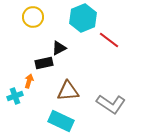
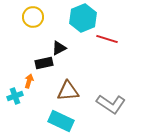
red line: moved 2 px left, 1 px up; rotated 20 degrees counterclockwise
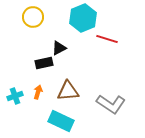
orange arrow: moved 9 px right, 11 px down
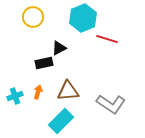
cyan rectangle: rotated 70 degrees counterclockwise
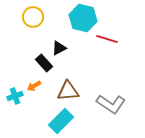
cyan hexagon: rotated 24 degrees counterclockwise
black rectangle: rotated 60 degrees clockwise
orange arrow: moved 4 px left, 6 px up; rotated 136 degrees counterclockwise
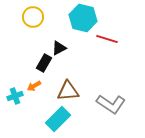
black rectangle: rotated 72 degrees clockwise
cyan rectangle: moved 3 px left, 2 px up
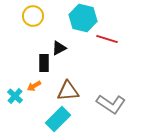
yellow circle: moved 1 px up
black rectangle: rotated 30 degrees counterclockwise
cyan cross: rotated 28 degrees counterclockwise
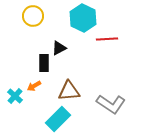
cyan hexagon: rotated 12 degrees clockwise
red line: rotated 20 degrees counterclockwise
brown triangle: moved 1 px right
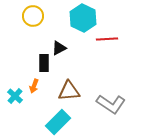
orange arrow: rotated 40 degrees counterclockwise
cyan rectangle: moved 3 px down
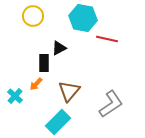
cyan hexagon: rotated 16 degrees counterclockwise
red line: rotated 15 degrees clockwise
orange arrow: moved 2 px right, 2 px up; rotated 24 degrees clockwise
brown triangle: rotated 45 degrees counterclockwise
gray L-shape: rotated 68 degrees counterclockwise
